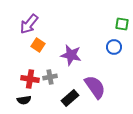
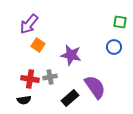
green square: moved 2 px left, 2 px up
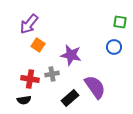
gray cross: moved 2 px right, 3 px up
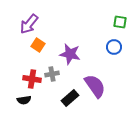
purple star: moved 1 px left, 1 px up
red cross: moved 2 px right
purple semicircle: moved 1 px up
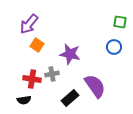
orange square: moved 1 px left
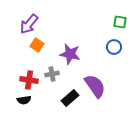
red cross: moved 3 px left, 1 px down
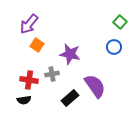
green square: rotated 32 degrees clockwise
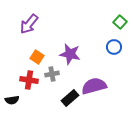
orange square: moved 12 px down
purple semicircle: moved 1 px left; rotated 70 degrees counterclockwise
black semicircle: moved 12 px left
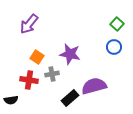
green square: moved 3 px left, 2 px down
black semicircle: moved 1 px left
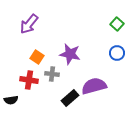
blue circle: moved 3 px right, 6 px down
gray cross: rotated 16 degrees clockwise
